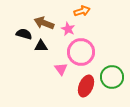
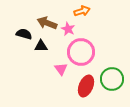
brown arrow: moved 3 px right
green circle: moved 2 px down
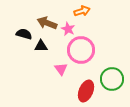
pink circle: moved 2 px up
red ellipse: moved 5 px down
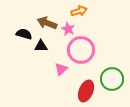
orange arrow: moved 3 px left
pink triangle: rotated 24 degrees clockwise
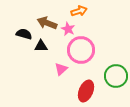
green circle: moved 4 px right, 3 px up
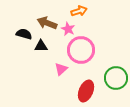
green circle: moved 2 px down
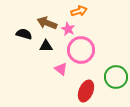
black triangle: moved 5 px right
pink triangle: rotated 40 degrees counterclockwise
green circle: moved 1 px up
